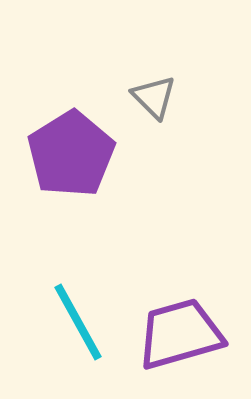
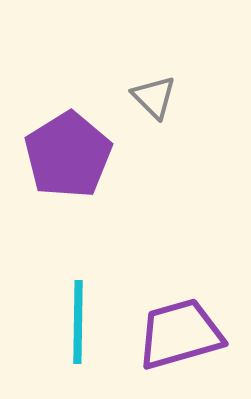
purple pentagon: moved 3 px left, 1 px down
cyan line: rotated 30 degrees clockwise
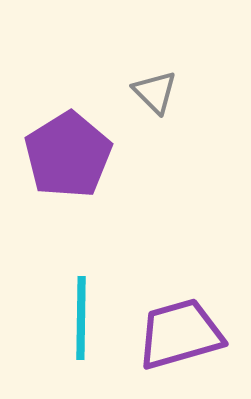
gray triangle: moved 1 px right, 5 px up
cyan line: moved 3 px right, 4 px up
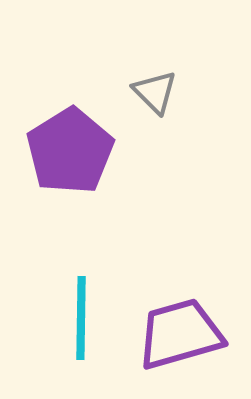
purple pentagon: moved 2 px right, 4 px up
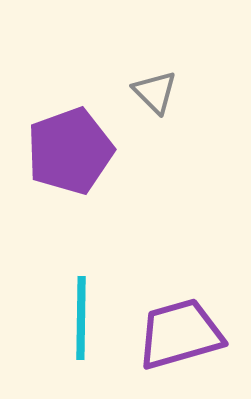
purple pentagon: rotated 12 degrees clockwise
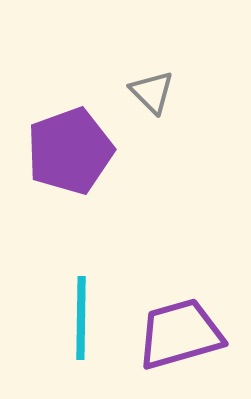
gray triangle: moved 3 px left
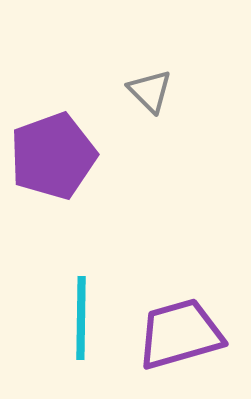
gray triangle: moved 2 px left, 1 px up
purple pentagon: moved 17 px left, 5 px down
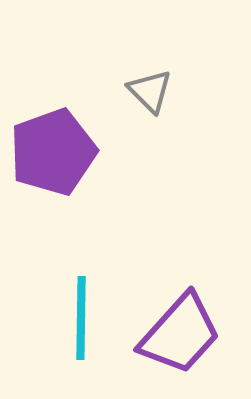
purple pentagon: moved 4 px up
purple trapezoid: rotated 148 degrees clockwise
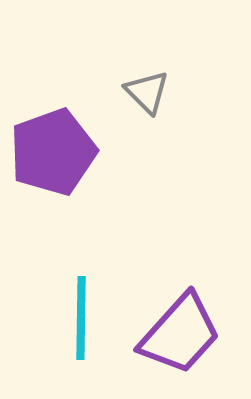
gray triangle: moved 3 px left, 1 px down
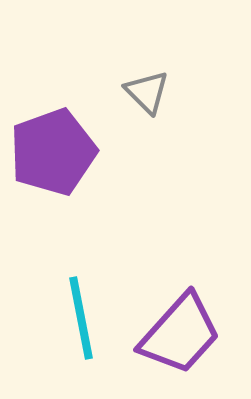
cyan line: rotated 12 degrees counterclockwise
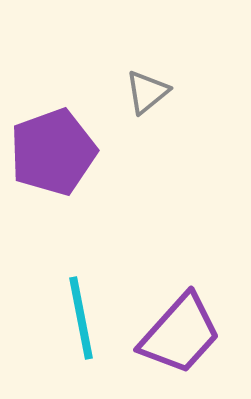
gray triangle: rotated 36 degrees clockwise
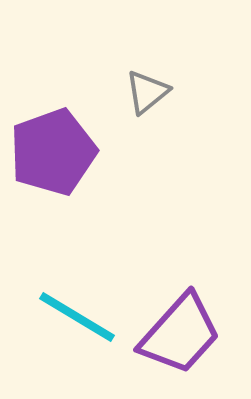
cyan line: moved 4 px left, 1 px up; rotated 48 degrees counterclockwise
